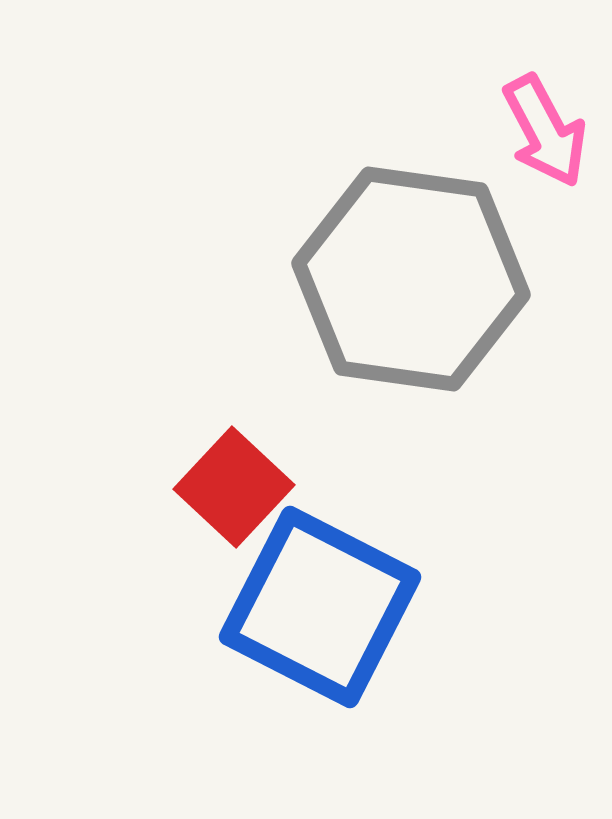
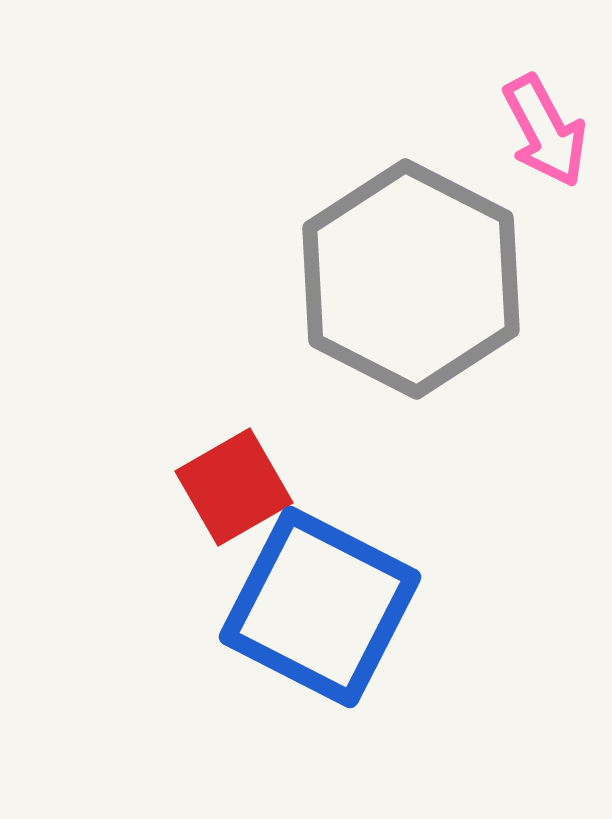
gray hexagon: rotated 19 degrees clockwise
red square: rotated 17 degrees clockwise
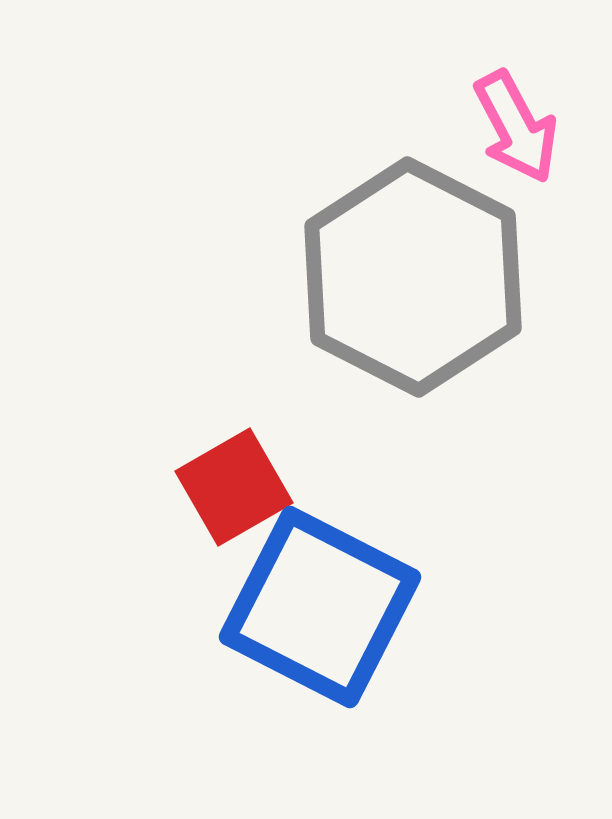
pink arrow: moved 29 px left, 4 px up
gray hexagon: moved 2 px right, 2 px up
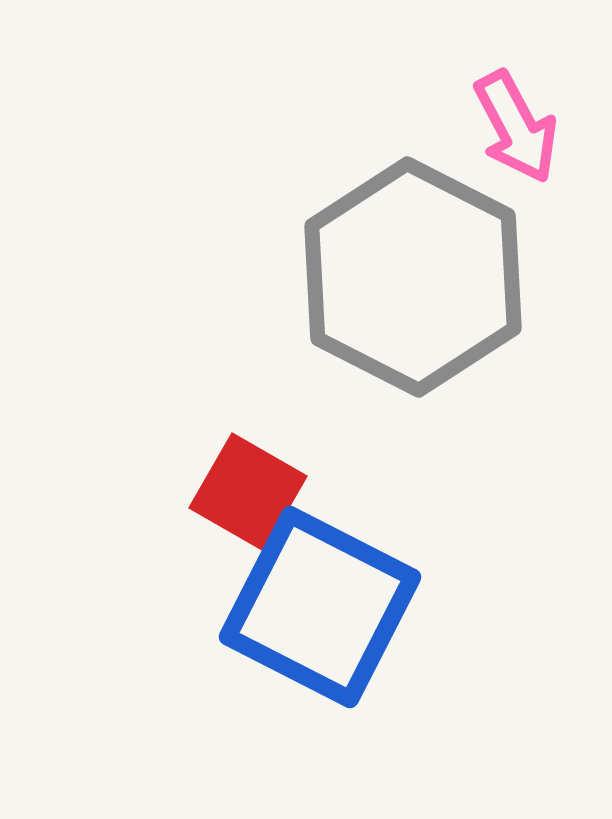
red square: moved 14 px right, 5 px down; rotated 30 degrees counterclockwise
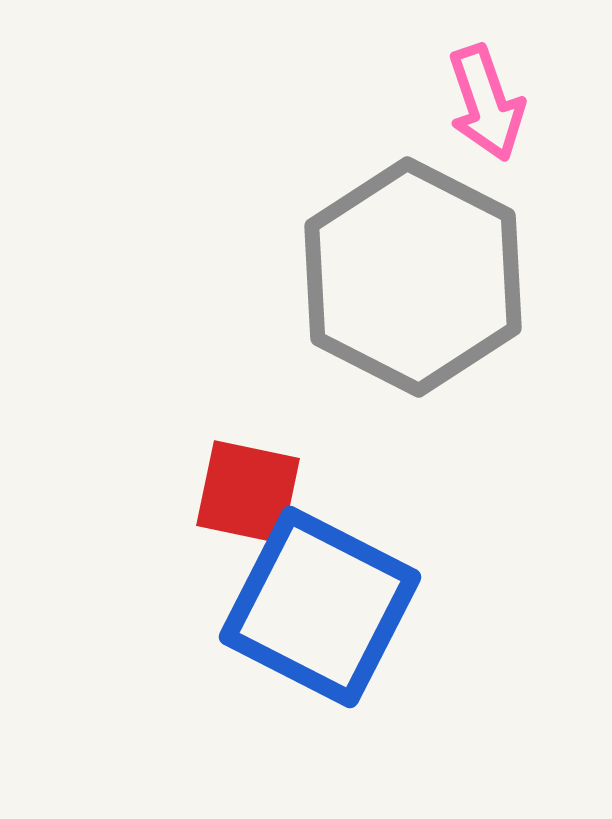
pink arrow: moved 30 px left, 24 px up; rotated 9 degrees clockwise
red square: rotated 18 degrees counterclockwise
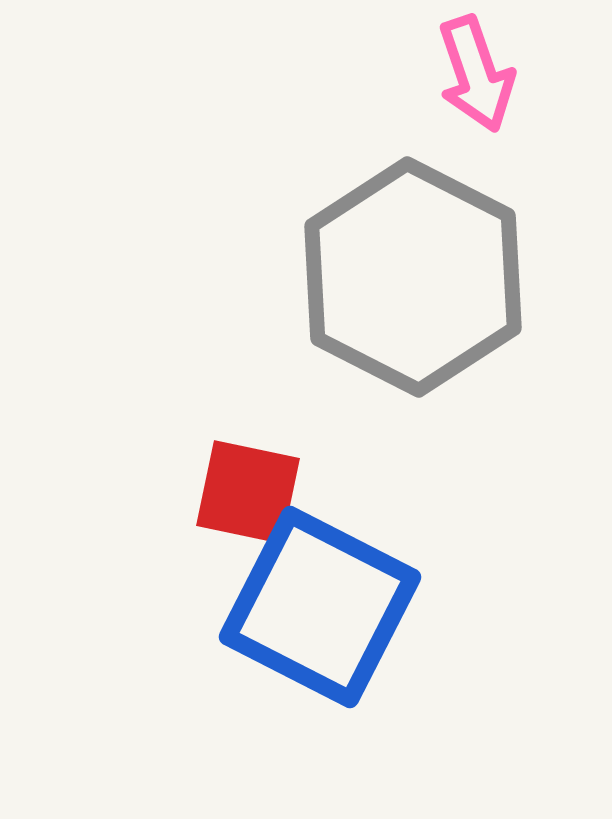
pink arrow: moved 10 px left, 29 px up
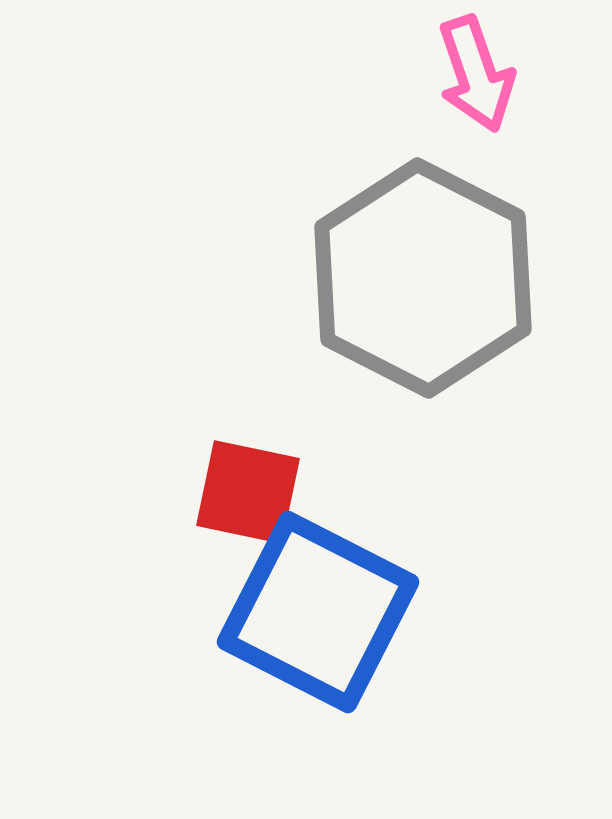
gray hexagon: moved 10 px right, 1 px down
blue square: moved 2 px left, 5 px down
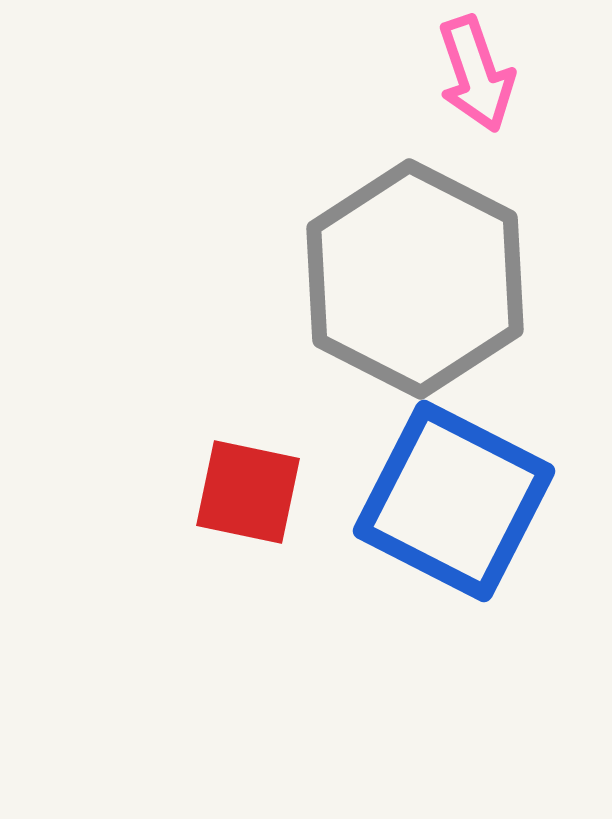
gray hexagon: moved 8 px left, 1 px down
blue square: moved 136 px right, 111 px up
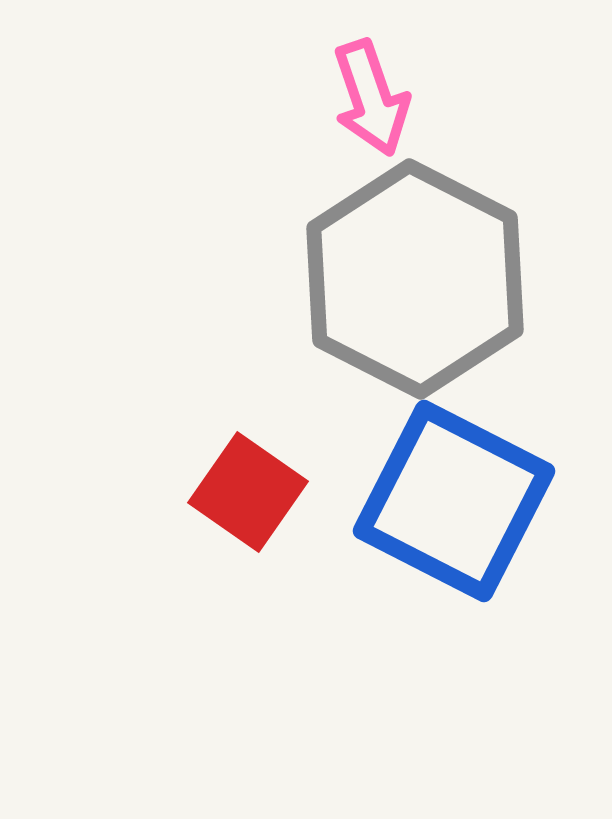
pink arrow: moved 105 px left, 24 px down
red square: rotated 23 degrees clockwise
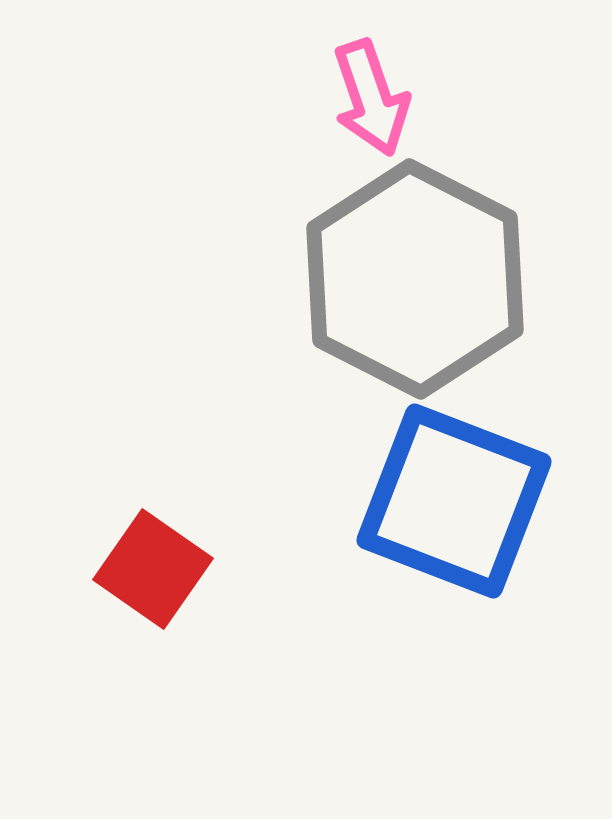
red square: moved 95 px left, 77 px down
blue square: rotated 6 degrees counterclockwise
